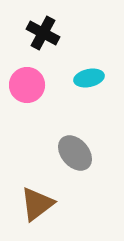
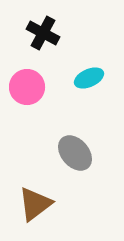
cyan ellipse: rotated 12 degrees counterclockwise
pink circle: moved 2 px down
brown triangle: moved 2 px left
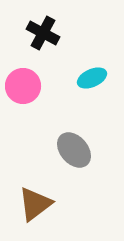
cyan ellipse: moved 3 px right
pink circle: moved 4 px left, 1 px up
gray ellipse: moved 1 px left, 3 px up
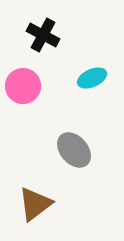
black cross: moved 2 px down
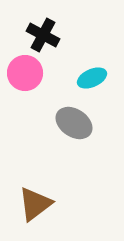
pink circle: moved 2 px right, 13 px up
gray ellipse: moved 27 px up; rotated 15 degrees counterclockwise
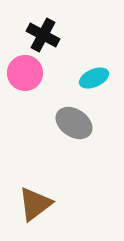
cyan ellipse: moved 2 px right
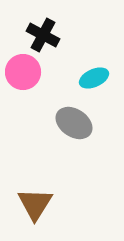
pink circle: moved 2 px left, 1 px up
brown triangle: rotated 21 degrees counterclockwise
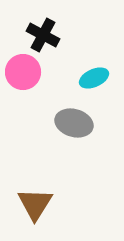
gray ellipse: rotated 18 degrees counterclockwise
